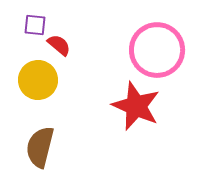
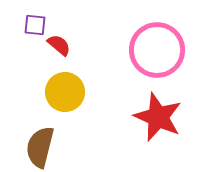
yellow circle: moved 27 px right, 12 px down
red star: moved 22 px right, 11 px down
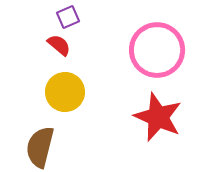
purple square: moved 33 px right, 8 px up; rotated 30 degrees counterclockwise
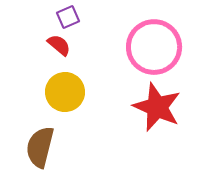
pink circle: moved 3 px left, 3 px up
red star: moved 1 px left, 10 px up
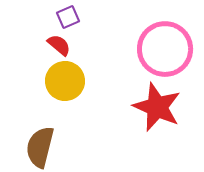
pink circle: moved 11 px right, 2 px down
yellow circle: moved 11 px up
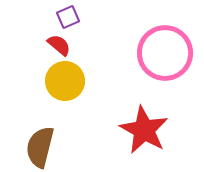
pink circle: moved 4 px down
red star: moved 13 px left, 23 px down; rotated 6 degrees clockwise
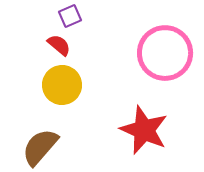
purple square: moved 2 px right, 1 px up
yellow circle: moved 3 px left, 4 px down
red star: rotated 6 degrees counterclockwise
brown semicircle: rotated 27 degrees clockwise
